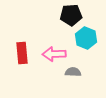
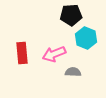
pink arrow: rotated 20 degrees counterclockwise
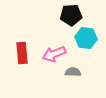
cyan hexagon: rotated 15 degrees counterclockwise
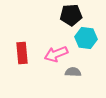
pink arrow: moved 2 px right
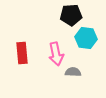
pink arrow: rotated 80 degrees counterclockwise
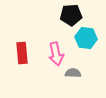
gray semicircle: moved 1 px down
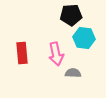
cyan hexagon: moved 2 px left
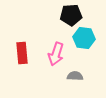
pink arrow: rotated 30 degrees clockwise
gray semicircle: moved 2 px right, 3 px down
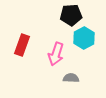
cyan hexagon: rotated 25 degrees clockwise
red rectangle: moved 8 px up; rotated 25 degrees clockwise
gray semicircle: moved 4 px left, 2 px down
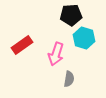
cyan hexagon: rotated 15 degrees counterclockwise
red rectangle: rotated 35 degrees clockwise
gray semicircle: moved 2 px left, 1 px down; rotated 98 degrees clockwise
